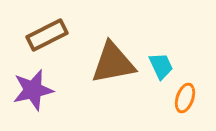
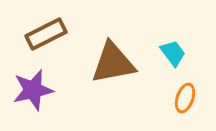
brown rectangle: moved 1 px left, 1 px up
cyan trapezoid: moved 12 px right, 13 px up; rotated 12 degrees counterclockwise
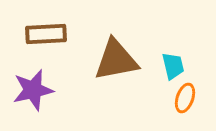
brown rectangle: rotated 24 degrees clockwise
cyan trapezoid: moved 13 px down; rotated 24 degrees clockwise
brown triangle: moved 3 px right, 3 px up
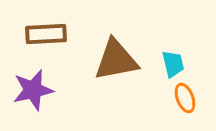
cyan trapezoid: moved 2 px up
orange ellipse: rotated 40 degrees counterclockwise
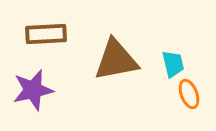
orange ellipse: moved 4 px right, 4 px up
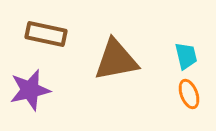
brown rectangle: rotated 15 degrees clockwise
cyan trapezoid: moved 13 px right, 8 px up
purple star: moved 3 px left
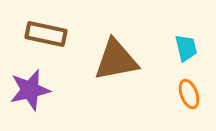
cyan trapezoid: moved 8 px up
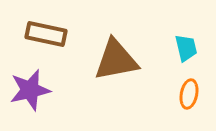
orange ellipse: rotated 32 degrees clockwise
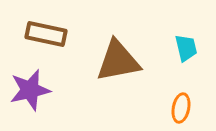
brown triangle: moved 2 px right, 1 px down
orange ellipse: moved 8 px left, 14 px down
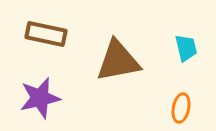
purple star: moved 10 px right, 8 px down
